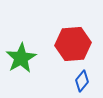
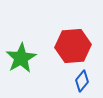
red hexagon: moved 2 px down
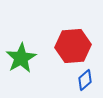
blue diamond: moved 3 px right, 1 px up; rotated 10 degrees clockwise
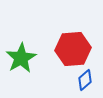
red hexagon: moved 3 px down
